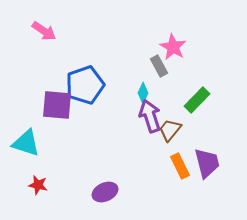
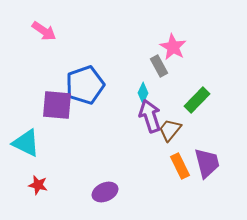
cyan triangle: rotated 8 degrees clockwise
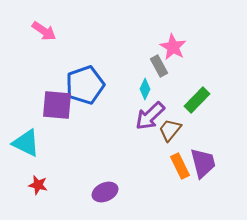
cyan diamond: moved 2 px right, 4 px up
purple arrow: rotated 116 degrees counterclockwise
purple trapezoid: moved 4 px left
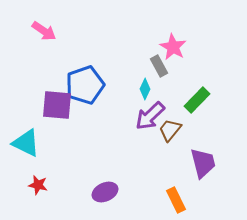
orange rectangle: moved 4 px left, 34 px down
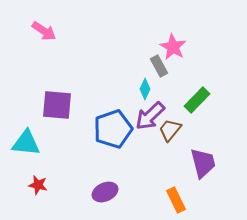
blue pentagon: moved 28 px right, 44 px down
cyan triangle: rotated 20 degrees counterclockwise
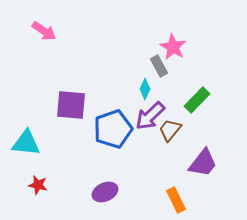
purple square: moved 14 px right
purple trapezoid: rotated 52 degrees clockwise
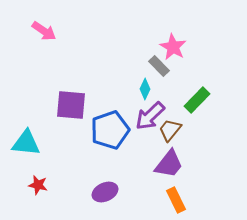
gray rectangle: rotated 15 degrees counterclockwise
blue pentagon: moved 3 px left, 1 px down
purple trapezoid: moved 34 px left, 1 px down
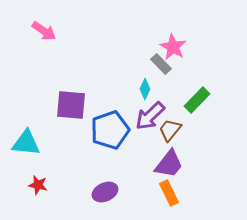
gray rectangle: moved 2 px right, 2 px up
orange rectangle: moved 7 px left, 7 px up
